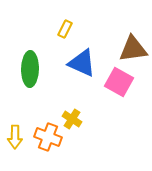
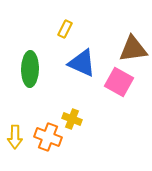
yellow cross: rotated 12 degrees counterclockwise
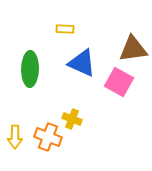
yellow rectangle: rotated 66 degrees clockwise
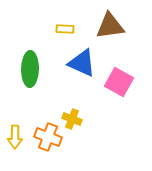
brown triangle: moved 23 px left, 23 px up
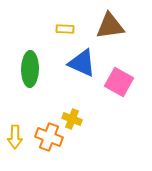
orange cross: moved 1 px right
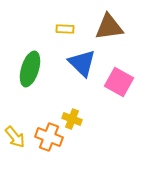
brown triangle: moved 1 px left, 1 px down
blue triangle: rotated 20 degrees clockwise
green ellipse: rotated 16 degrees clockwise
yellow arrow: rotated 40 degrees counterclockwise
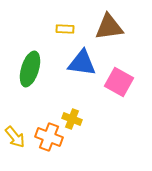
blue triangle: rotated 36 degrees counterclockwise
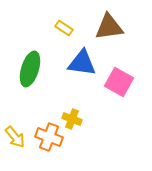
yellow rectangle: moved 1 px left, 1 px up; rotated 30 degrees clockwise
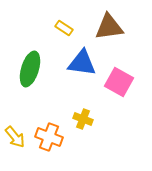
yellow cross: moved 11 px right
